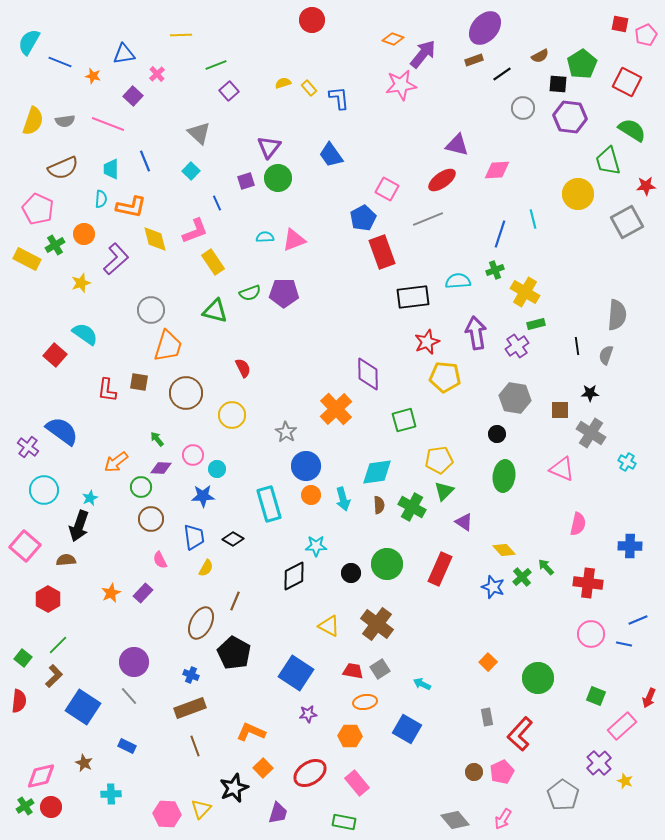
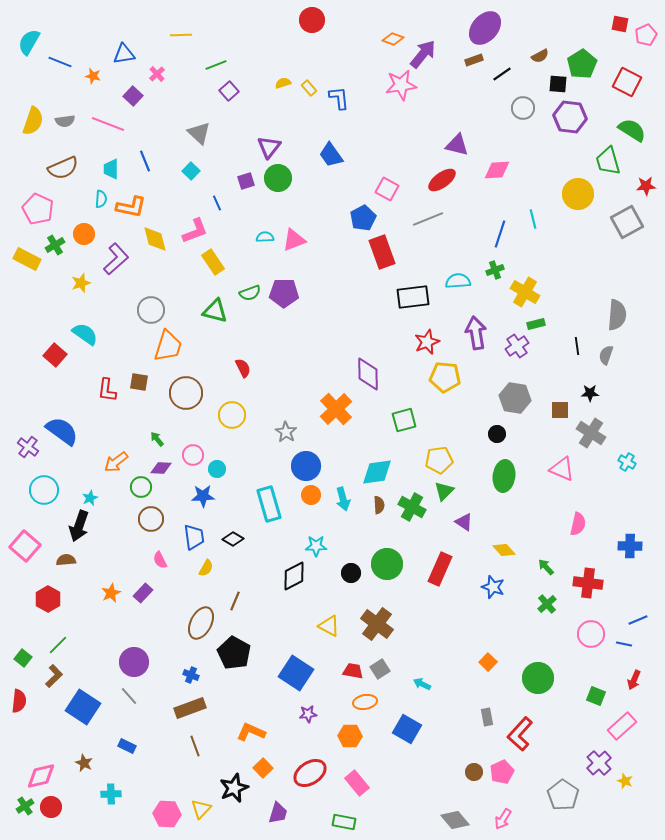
green cross at (522, 577): moved 25 px right, 27 px down
red arrow at (649, 698): moved 15 px left, 18 px up
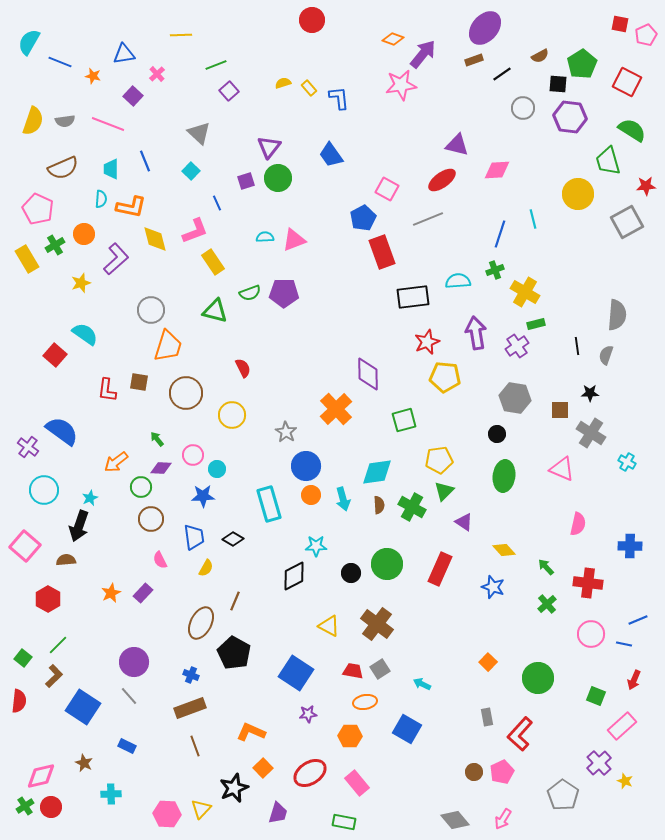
yellow rectangle at (27, 259): rotated 32 degrees clockwise
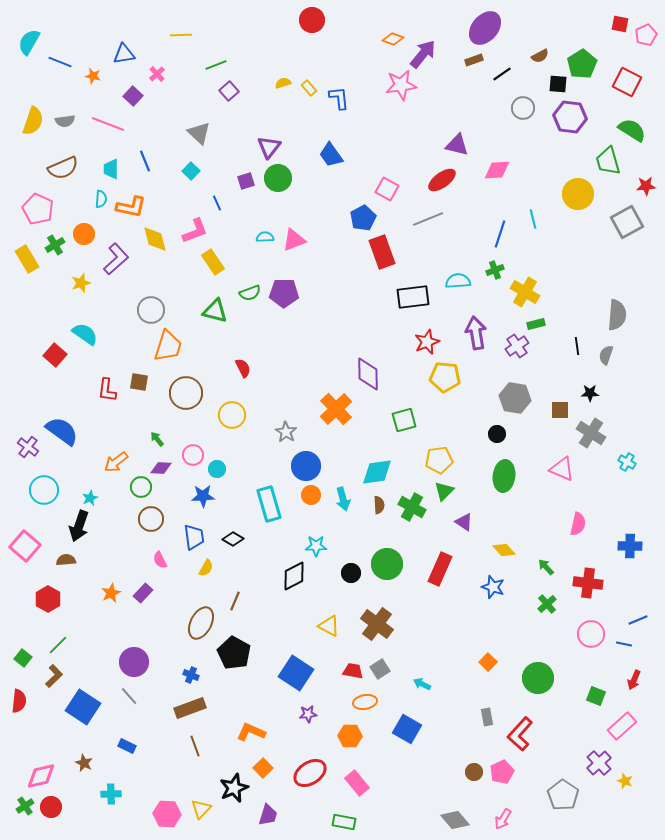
purple trapezoid at (278, 813): moved 10 px left, 2 px down
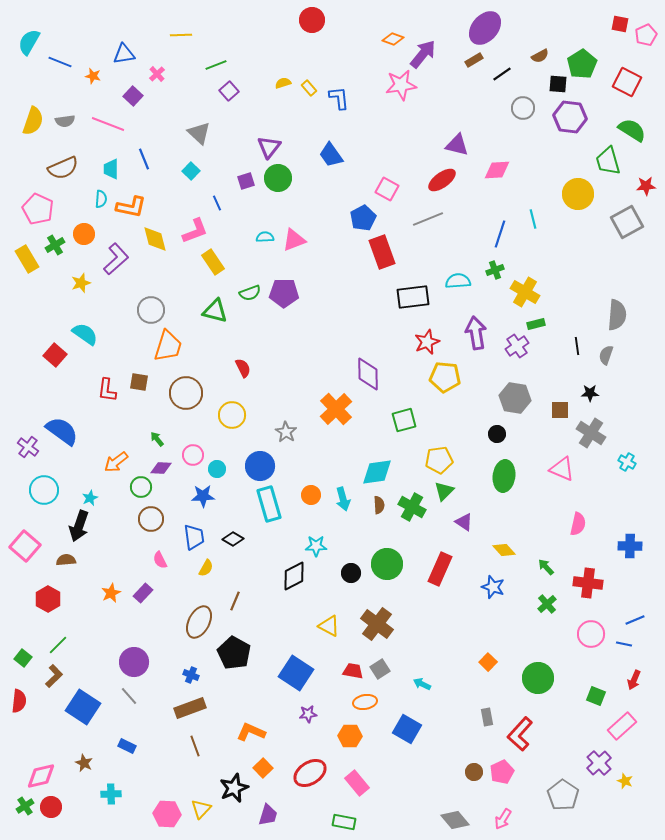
brown rectangle at (474, 60): rotated 12 degrees counterclockwise
blue line at (145, 161): moved 1 px left, 2 px up
blue circle at (306, 466): moved 46 px left
blue line at (638, 620): moved 3 px left
brown ellipse at (201, 623): moved 2 px left, 1 px up
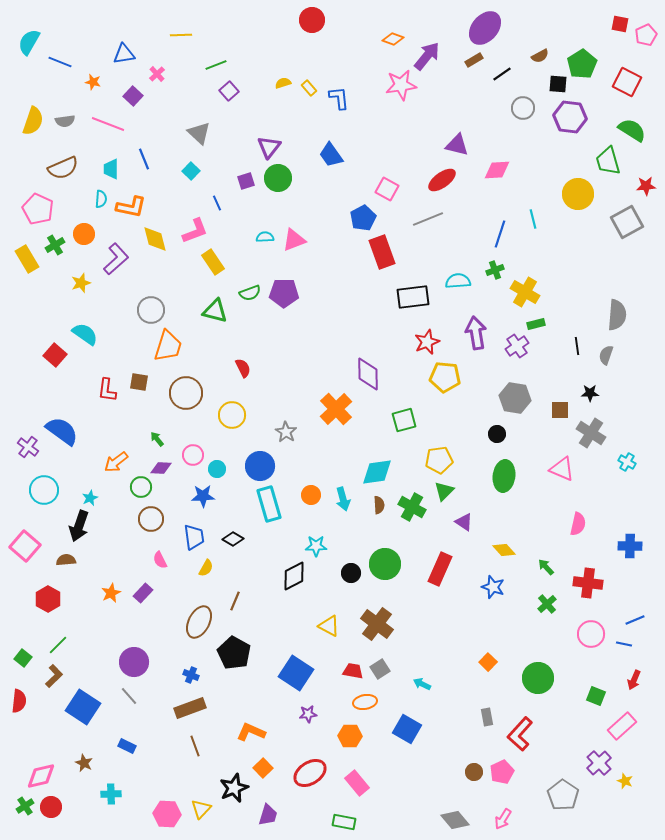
purple arrow at (423, 54): moved 4 px right, 2 px down
orange star at (93, 76): moved 6 px down
green circle at (387, 564): moved 2 px left
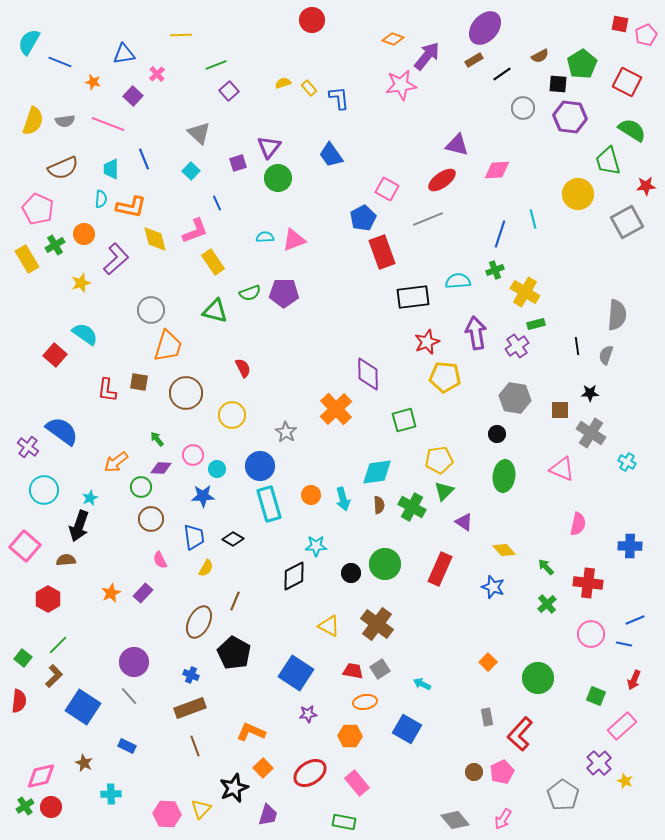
purple square at (246, 181): moved 8 px left, 18 px up
